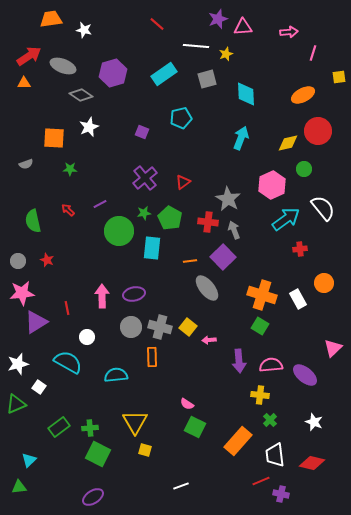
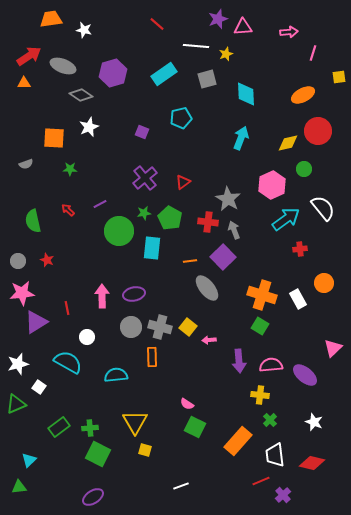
purple cross at (281, 494): moved 2 px right, 1 px down; rotated 35 degrees clockwise
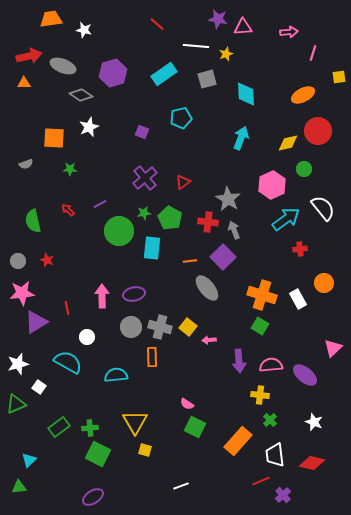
purple star at (218, 19): rotated 30 degrees clockwise
red arrow at (29, 56): rotated 20 degrees clockwise
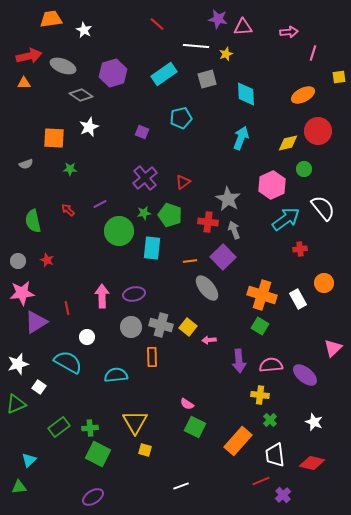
white star at (84, 30): rotated 14 degrees clockwise
green pentagon at (170, 218): moved 3 px up; rotated 10 degrees counterclockwise
gray cross at (160, 327): moved 1 px right, 2 px up
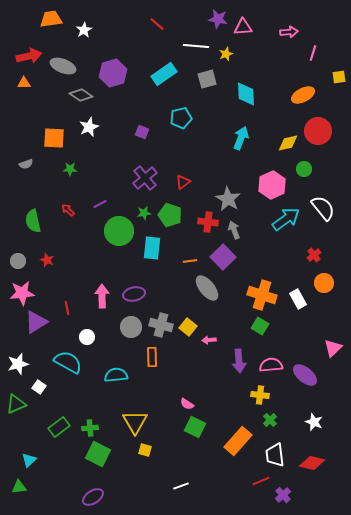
white star at (84, 30): rotated 14 degrees clockwise
red cross at (300, 249): moved 14 px right, 6 px down; rotated 32 degrees counterclockwise
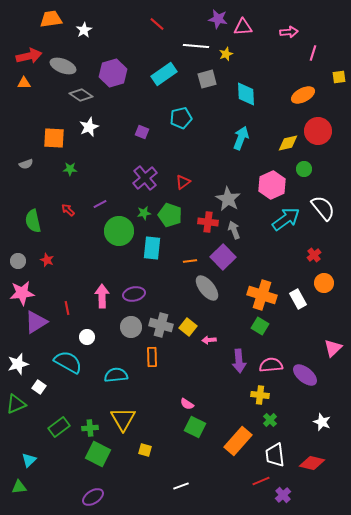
yellow triangle at (135, 422): moved 12 px left, 3 px up
white star at (314, 422): moved 8 px right
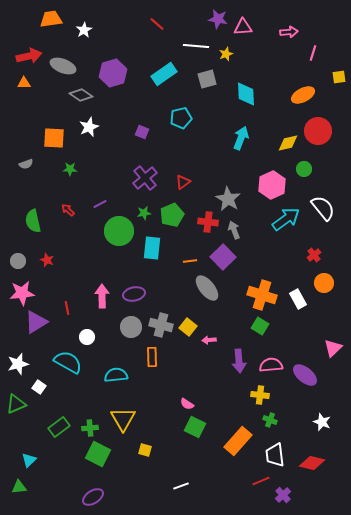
green pentagon at (170, 215): moved 2 px right; rotated 30 degrees clockwise
green cross at (270, 420): rotated 24 degrees counterclockwise
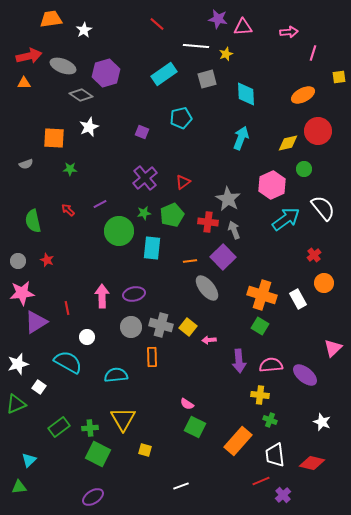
purple hexagon at (113, 73): moved 7 px left
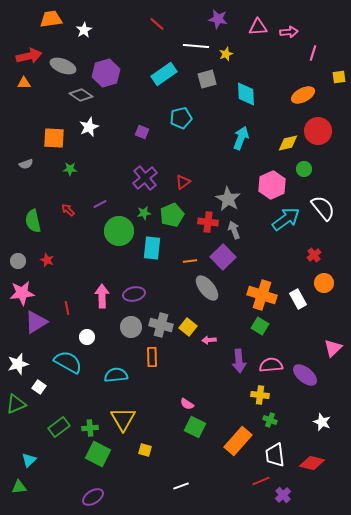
pink triangle at (243, 27): moved 15 px right
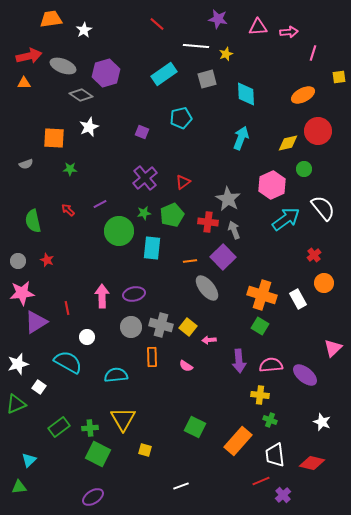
pink semicircle at (187, 404): moved 1 px left, 38 px up
